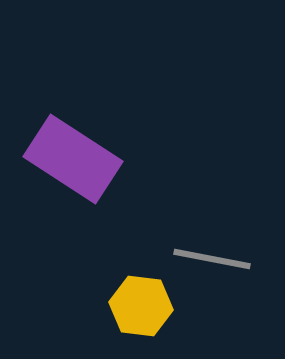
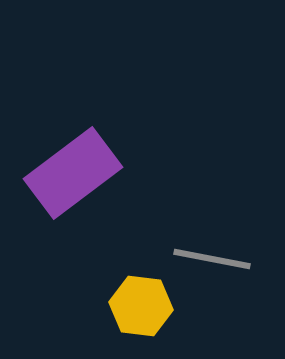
purple rectangle: moved 14 px down; rotated 70 degrees counterclockwise
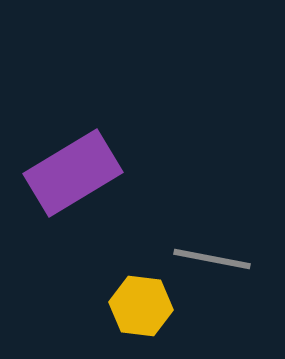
purple rectangle: rotated 6 degrees clockwise
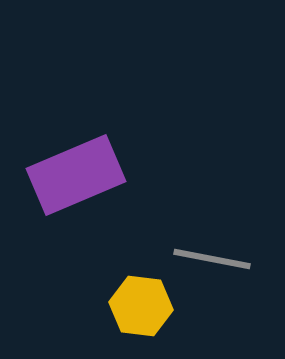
purple rectangle: moved 3 px right, 2 px down; rotated 8 degrees clockwise
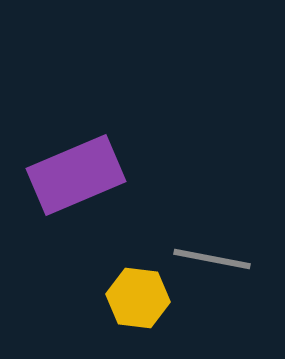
yellow hexagon: moved 3 px left, 8 px up
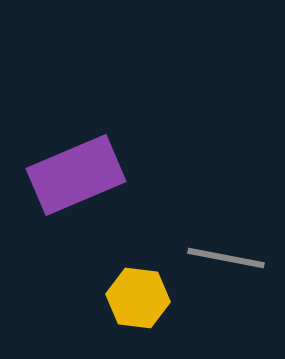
gray line: moved 14 px right, 1 px up
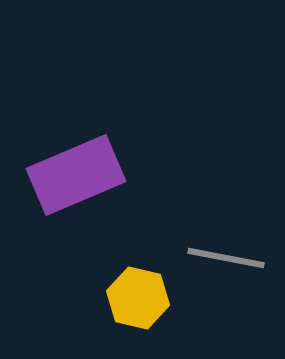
yellow hexagon: rotated 6 degrees clockwise
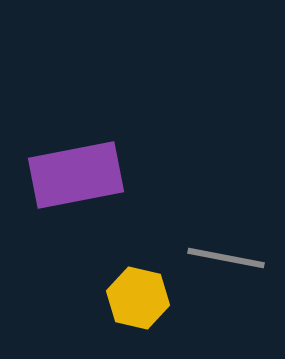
purple rectangle: rotated 12 degrees clockwise
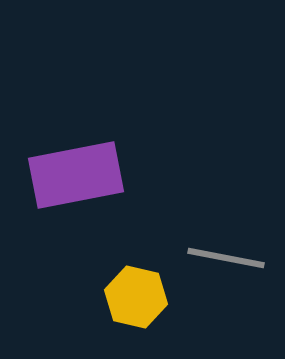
yellow hexagon: moved 2 px left, 1 px up
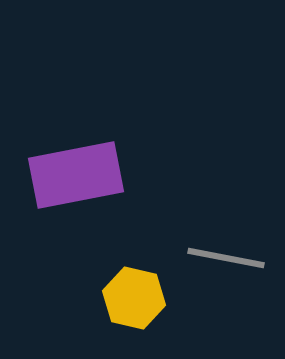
yellow hexagon: moved 2 px left, 1 px down
